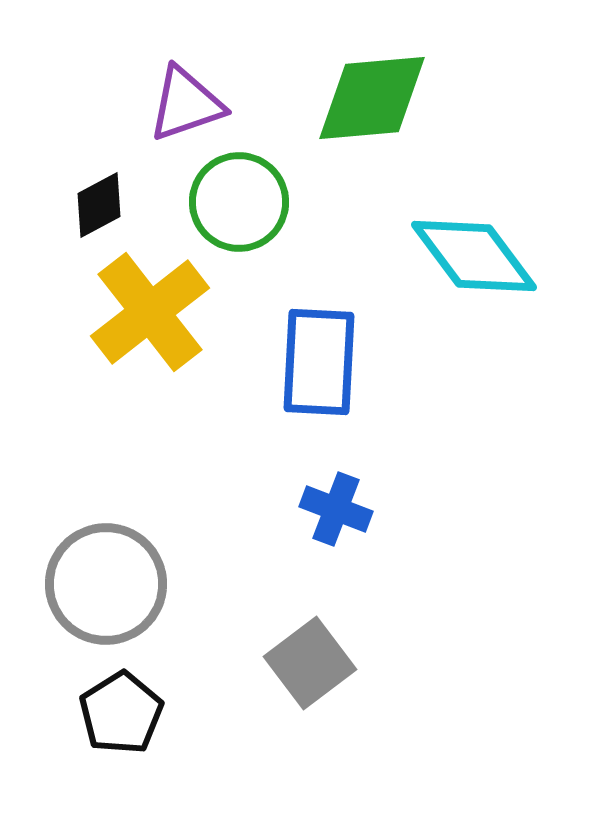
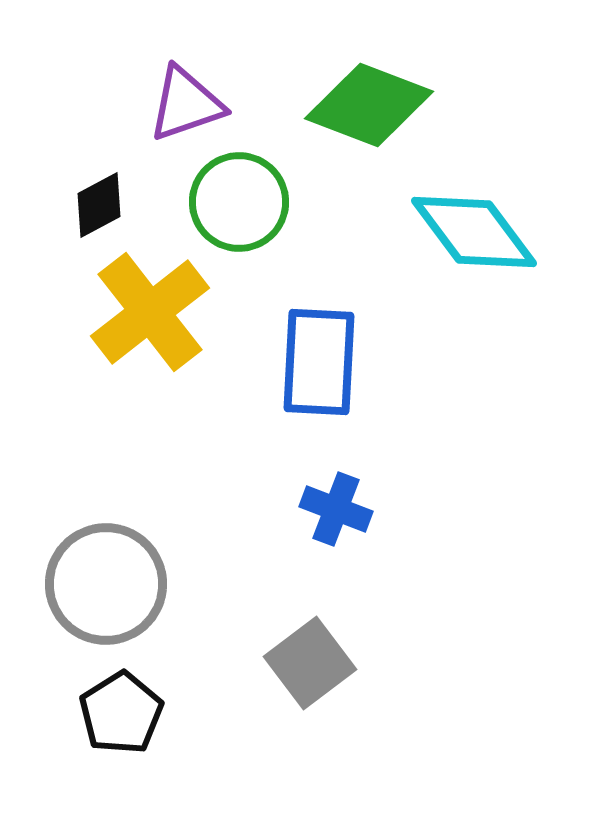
green diamond: moved 3 px left, 7 px down; rotated 26 degrees clockwise
cyan diamond: moved 24 px up
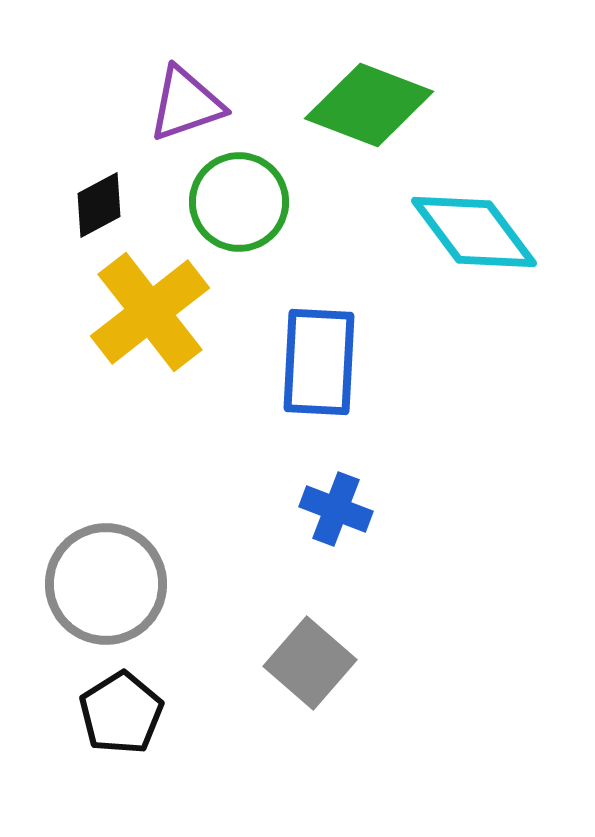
gray square: rotated 12 degrees counterclockwise
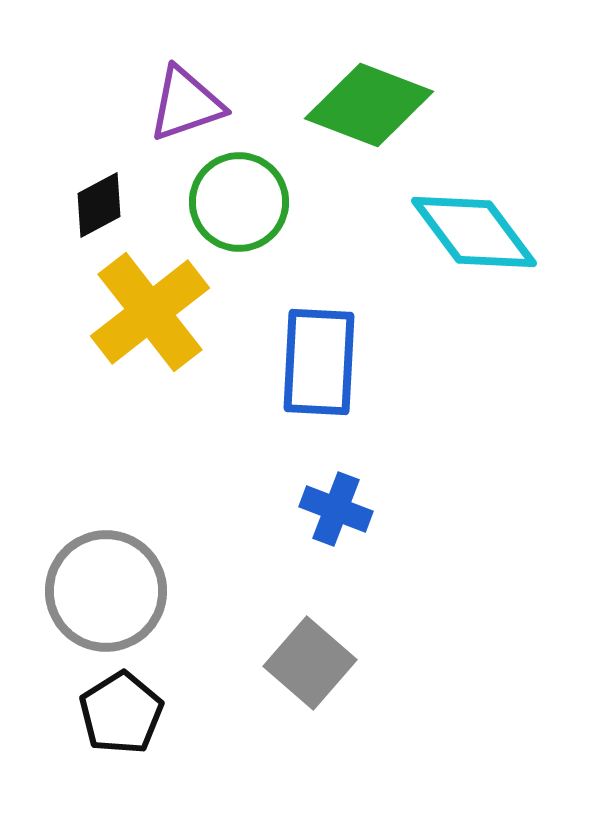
gray circle: moved 7 px down
